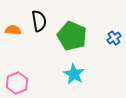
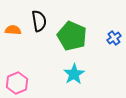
cyan star: rotated 10 degrees clockwise
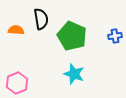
black semicircle: moved 2 px right, 2 px up
orange semicircle: moved 3 px right
blue cross: moved 1 px right, 2 px up; rotated 24 degrees clockwise
cyan star: rotated 20 degrees counterclockwise
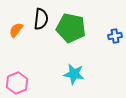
black semicircle: rotated 15 degrees clockwise
orange semicircle: rotated 56 degrees counterclockwise
green pentagon: moved 1 px left, 8 px up; rotated 12 degrees counterclockwise
cyan star: rotated 10 degrees counterclockwise
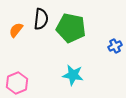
blue cross: moved 10 px down; rotated 16 degrees counterclockwise
cyan star: moved 1 px left, 1 px down
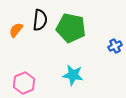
black semicircle: moved 1 px left, 1 px down
pink hexagon: moved 7 px right
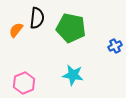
black semicircle: moved 3 px left, 2 px up
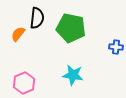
orange semicircle: moved 2 px right, 4 px down
blue cross: moved 1 px right, 1 px down; rotated 32 degrees clockwise
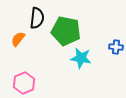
green pentagon: moved 5 px left, 3 px down
orange semicircle: moved 5 px down
cyan star: moved 8 px right, 17 px up
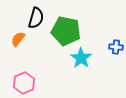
black semicircle: moved 1 px left; rotated 10 degrees clockwise
cyan star: rotated 25 degrees clockwise
